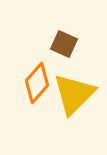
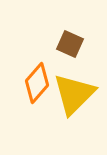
brown square: moved 6 px right
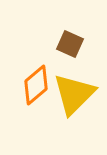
orange diamond: moved 1 px left, 2 px down; rotated 9 degrees clockwise
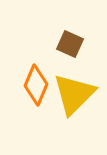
orange diamond: rotated 27 degrees counterclockwise
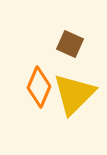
orange diamond: moved 3 px right, 2 px down
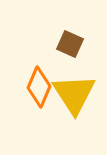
yellow triangle: rotated 18 degrees counterclockwise
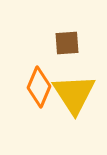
brown square: moved 3 px left, 1 px up; rotated 28 degrees counterclockwise
